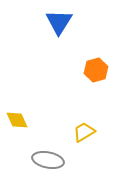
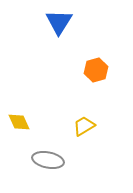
yellow diamond: moved 2 px right, 2 px down
yellow trapezoid: moved 6 px up
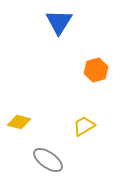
yellow diamond: rotated 50 degrees counterclockwise
gray ellipse: rotated 24 degrees clockwise
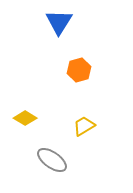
orange hexagon: moved 17 px left
yellow diamond: moved 6 px right, 4 px up; rotated 15 degrees clockwise
gray ellipse: moved 4 px right
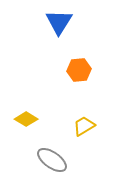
orange hexagon: rotated 10 degrees clockwise
yellow diamond: moved 1 px right, 1 px down
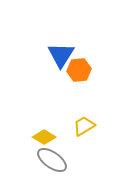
blue triangle: moved 2 px right, 33 px down
yellow diamond: moved 18 px right, 18 px down
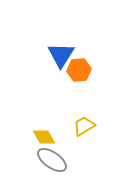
yellow diamond: rotated 30 degrees clockwise
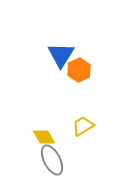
orange hexagon: rotated 20 degrees counterclockwise
yellow trapezoid: moved 1 px left
gray ellipse: rotated 28 degrees clockwise
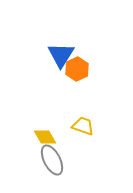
orange hexagon: moved 2 px left, 1 px up
yellow trapezoid: rotated 50 degrees clockwise
yellow diamond: moved 1 px right
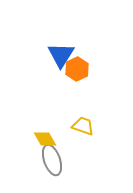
yellow diamond: moved 2 px down
gray ellipse: rotated 8 degrees clockwise
